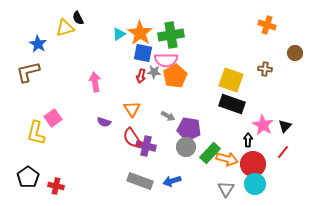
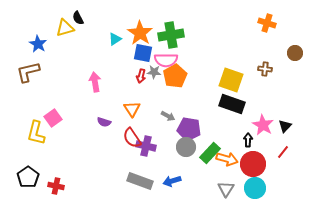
orange cross: moved 2 px up
cyan triangle: moved 4 px left, 5 px down
cyan circle: moved 4 px down
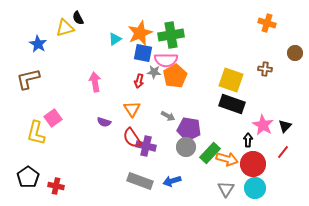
orange star: rotated 15 degrees clockwise
brown L-shape: moved 7 px down
red arrow: moved 2 px left, 5 px down
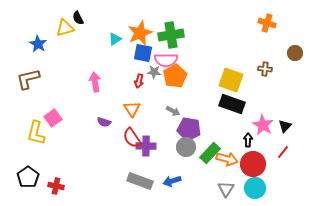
gray arrow: moved 5 px right, 5 px up
purple cross: rotated 12 degrees counterclockwise
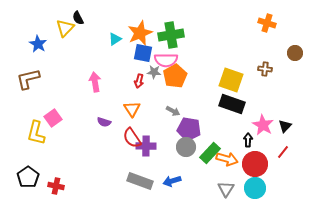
yellow triangle: rotated 30 degrees counterclockwise
red circle: moved 2 px right
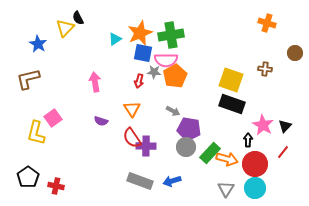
purple semicircle: moved 3 px left, 1 px up
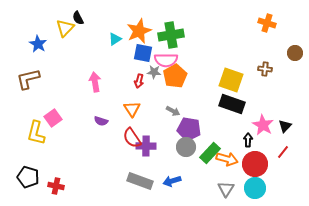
orange star: moved 1 px left, 2 px up
black pentagon: rotated 20 degrees counterclockwise
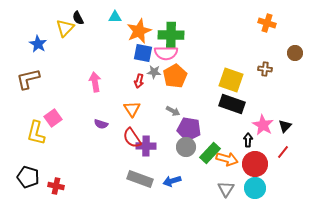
green cross: rotated 10 degrees clockwise
cyan triangle: moved 22 px up; rotated 32 degrees clockwise
pink semicircle: moved 7 px up
purple semicircle: moved 3 px down
gray rectangle: moved 2 px up
